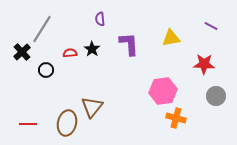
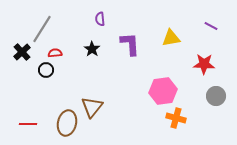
purple L-shape: moved 1 px right
red semicircle: moved 15 px left
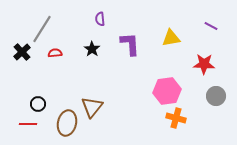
black circle: moved 8 px left, 34 px down
pink hexagon: moved 4 px right
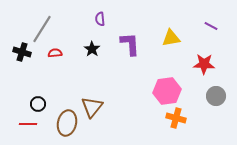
black cross: rotated 30 degrees counterclockwise
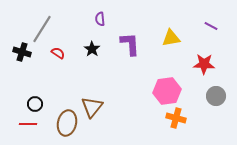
red semicircle: moved 3 px right; rotated 40 degrees clockwise
black circle: moved 3 px left
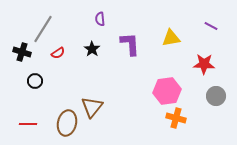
gray line: moved 1 px right
red semicircle: rotated 112 degrees clockwise
black circle: moved 23 px up
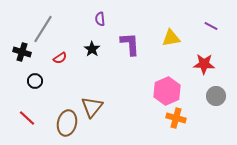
red semicircle: moved 2 px right, 5 px down
pink hexagon: rotated 16 degrees counterclockwise
red line: moved 1 px left, 6 px up; rotated 42 degrees clockwise
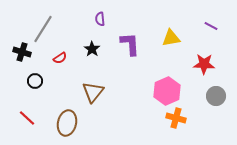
brown triangle: moved 1 px right, 15 px up
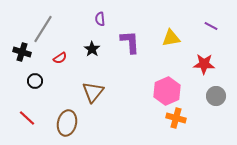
purple L-shape: moved 2 px up
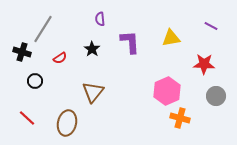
orange cross: moved 4 px right
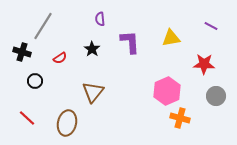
gray line: moved 3 px up
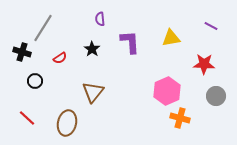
gray line: moved 2 px down
